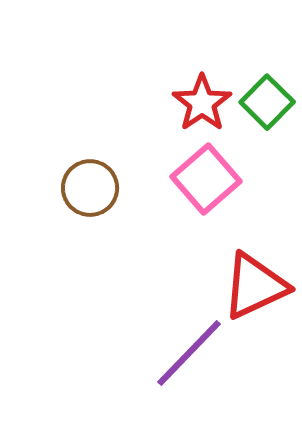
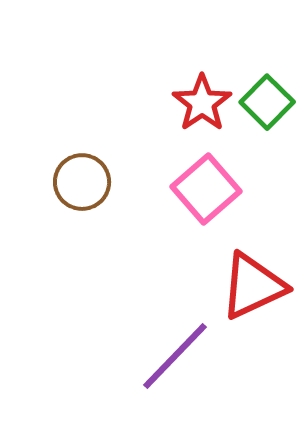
pink square: moved 10 px down
brown circle: moved 8 px left, 6 px up
red triangle: moved 2 px left
purple line: moved 14 px left, 3 px down
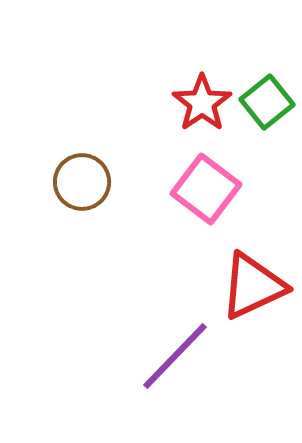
green square: rotated 6 degrees clockwise
pink square: rotated 12 degrees counterclockwise
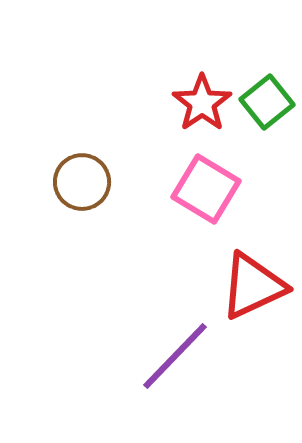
pink square: rotated 6 degrees counterclockwise
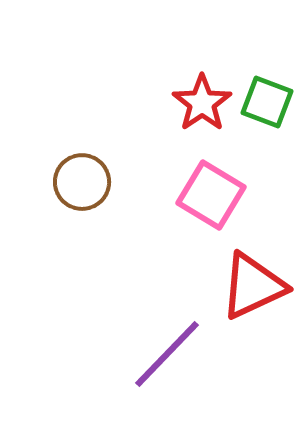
green square: rotated 30 degrees counterclockwise
pink square: moved 5 px right, 6 px down
purple line: moved 8 px left, 2 px up
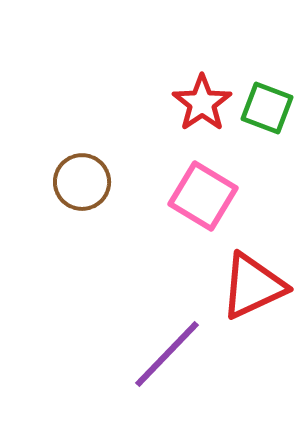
green square: moved 6 px down
pink square: moved 8 px left, 1 px down
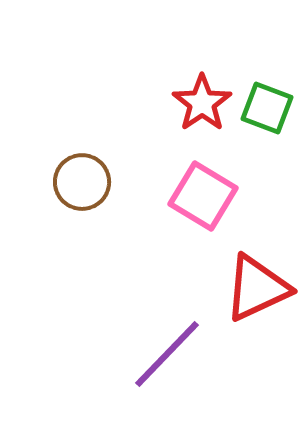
red triangle: moved 4 px right, 2 px down
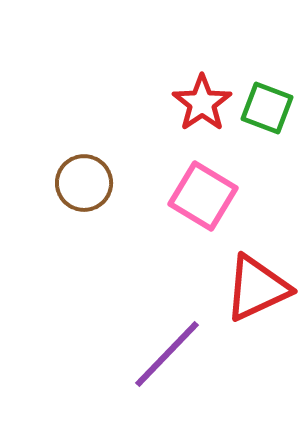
brown circle: moved 2 px right, 1 px down
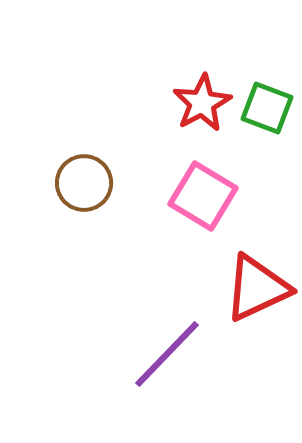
red star: rotated 6 degrees clockwise
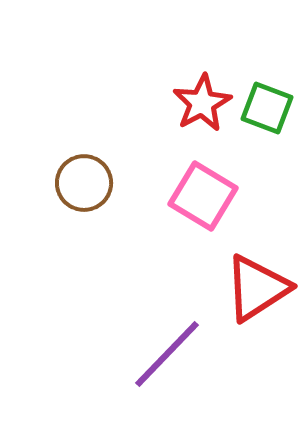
red triangle: rotated 8 degrees counterclockwise
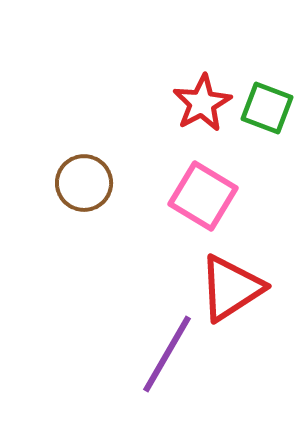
red triangle: moved 26 px left
purple line: rotated 14 degrees counterclockwise
